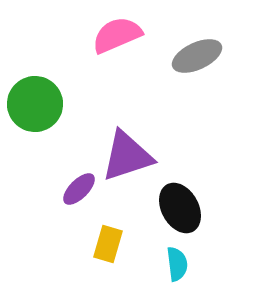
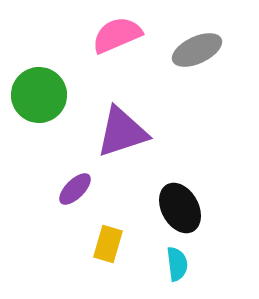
gray ellipse: moved 6 px up
green circle: moved 4 px right, 9 px up
purple triangle: moved 5 px left, 24 px up
purple ellipse: moved 4 px left
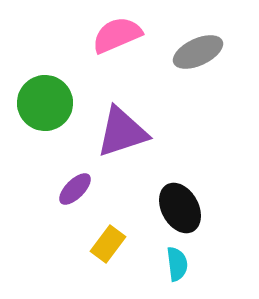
gray ellipse: moved 1 px right, 2 px down
green circle: moved 6 px right, 8 px down
yellow rectangle: rotated 21 degrees clockwise
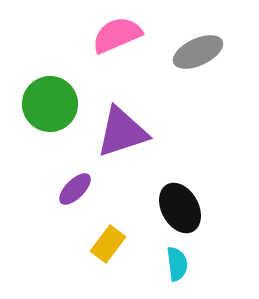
green circle: moved 5 px right, 1 px down
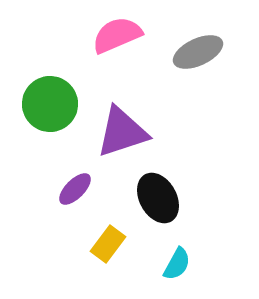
black ellipse: moved 22 px left, 10 px up
cyan semicircle: rotated 36 degrees clockwise
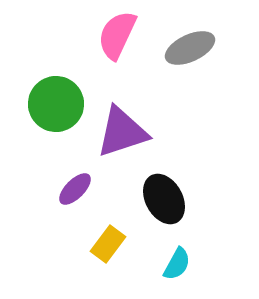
pink semicircle: rotated 42 degrees counterclockwise
gray ellipse: moved 8 px left, 4 px up
green circle: moved 6 px right
black ellipse: moved 6 px right, 1 px down
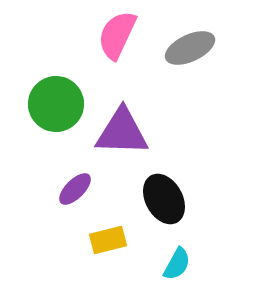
purple triangle: rotated 20 degrees clockwise
yellow rectangle: moved 4 px up; rotated 39 degrees clockwise
